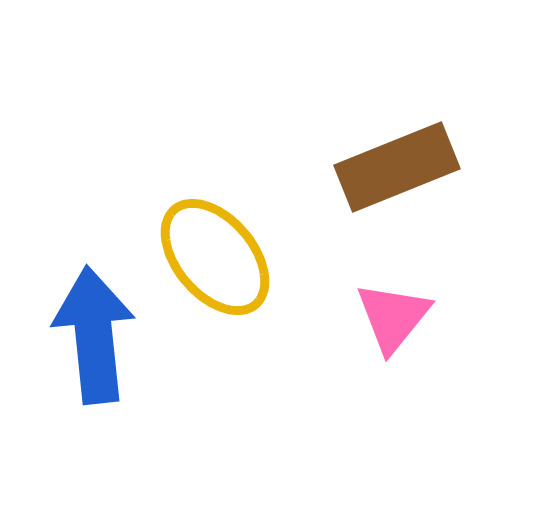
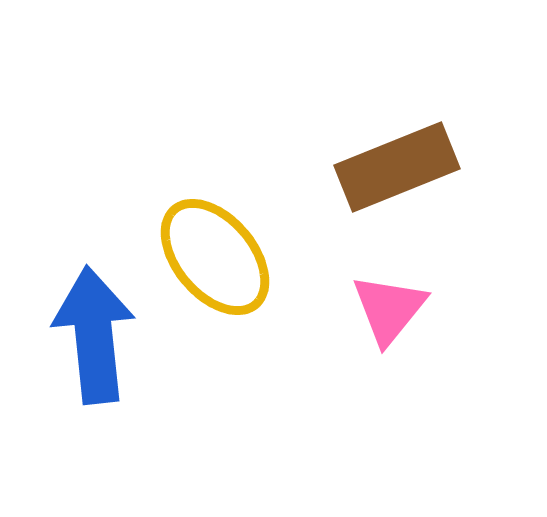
pink triangle: moved 4 px left, 8 px up
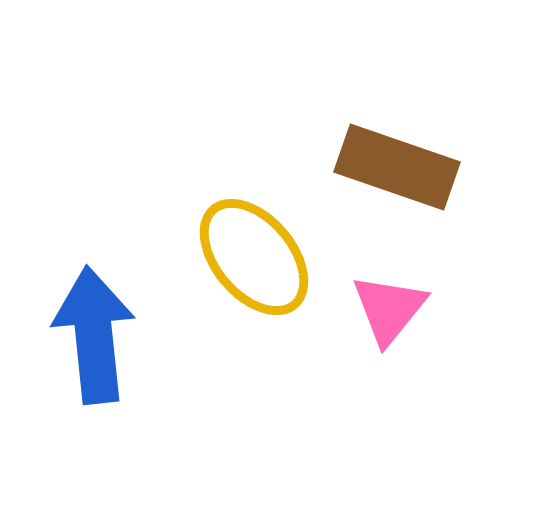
brown rectangle: rotated 41 degrees clockwise
yellow ellipse: moved 39 px right
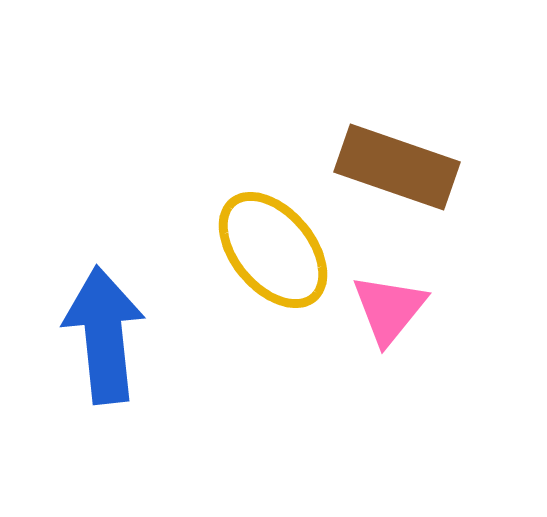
yellow ellipse: moved 19 px right, 7 px up
blue arrow: moved 10 px right
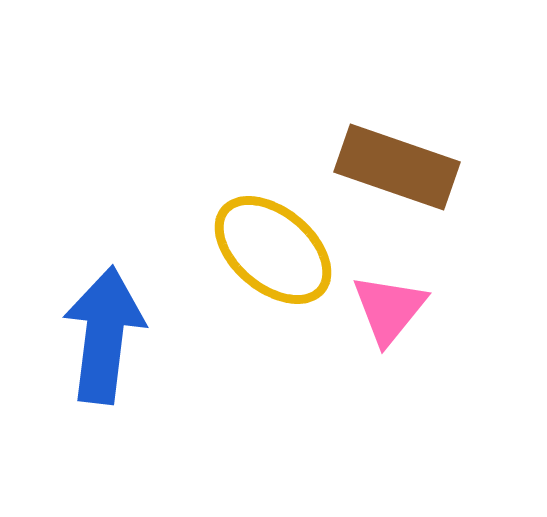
yellow ellipse: rotated 10 degrees counterclockwise
blue arrow: rotated 13 degrees clockwise
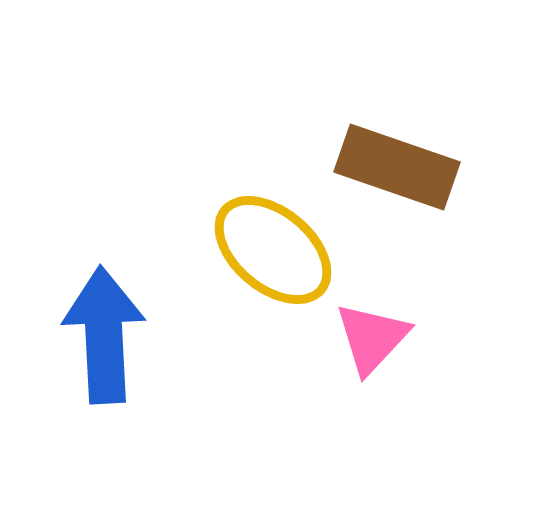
pink triangle: moved 17 px left, 29 px down; rotated 4 degrees clockwise
blue arrow: rotated 10 degrees counterclockwise
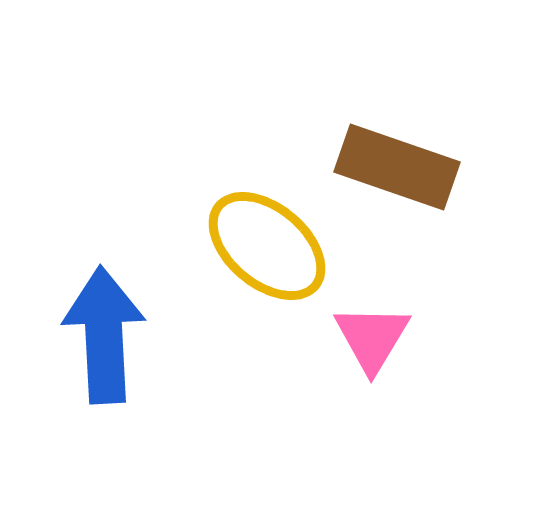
yellow ellipse: moved 6 px left, 4 px up
pink triangle: rotated 12 degrees counterclockwise
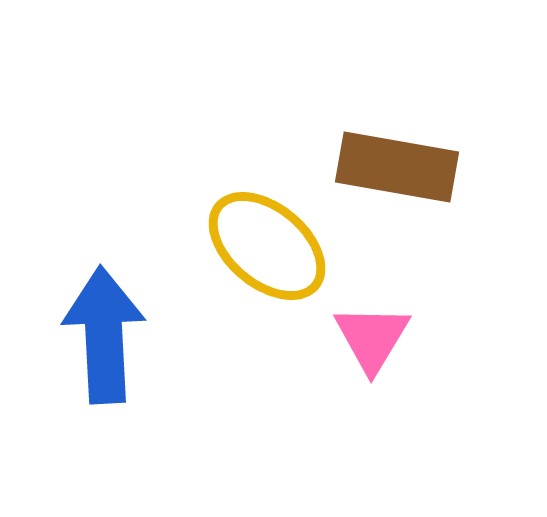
brown rectangle: rotated 9 degrees counterclockwise
